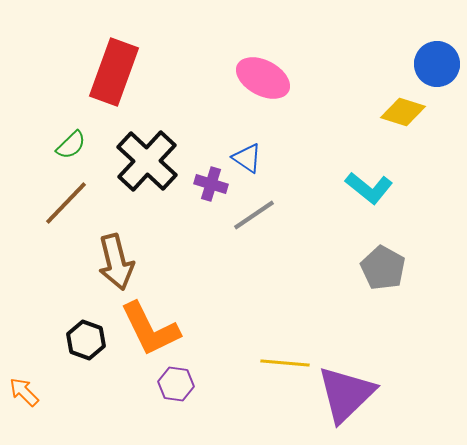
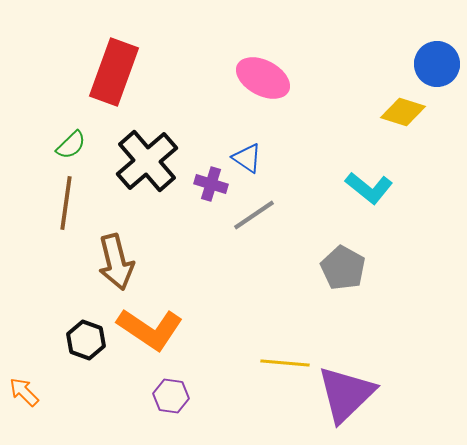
black cross: rotated 6 degrees clockwise
brown line: rotated 36 degrees counterclockwise
gray pentagon: moved 40 px left
orange L-shape: rotated 30 degrees counterclockwise
purple hexagon: moved 5 px left, 12 px down
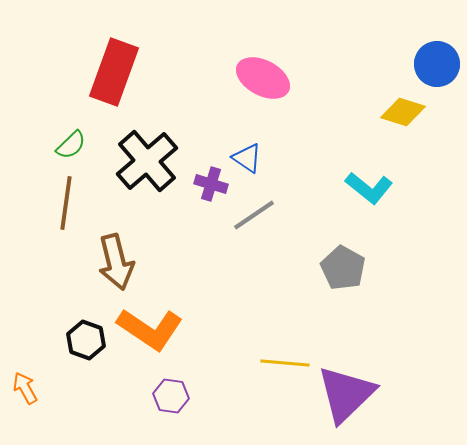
orange arrow: moved 1 px right, 4 px up; rotated 16 degrees clockwise
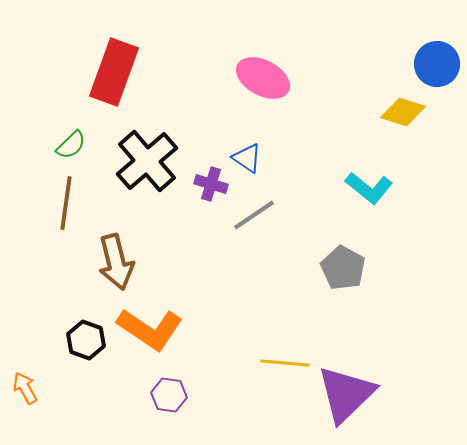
purple hexagon: moved 2 px left, 1 px up
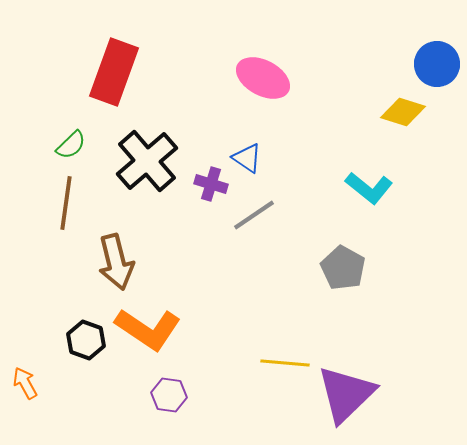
orange L-shape: moved 2 px left
orange arrow: moved 5 px up
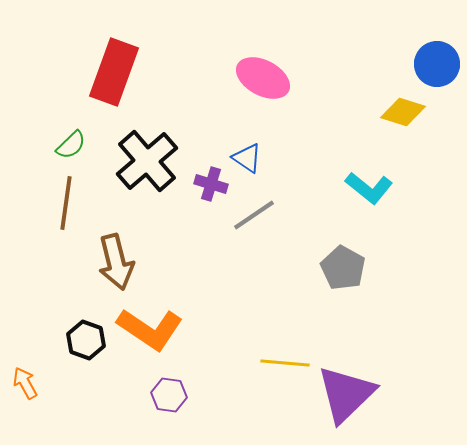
orange L-shape: moved 2 px right
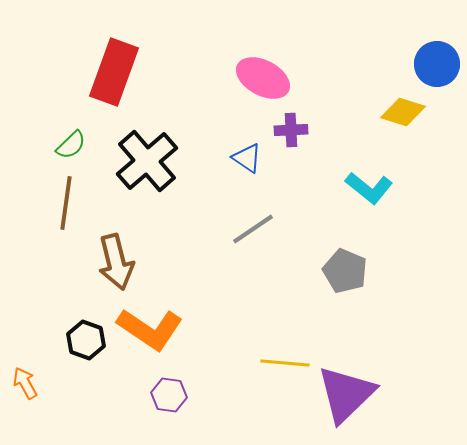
purple cross: moved 80 px right, 54 px up; rotated 20 degrees counterclockwise
gray line: moved 1 px left, 14 px down
gray pentagon: moved 2 px right, 3 px down; rotated 6 degrees counterclockwise
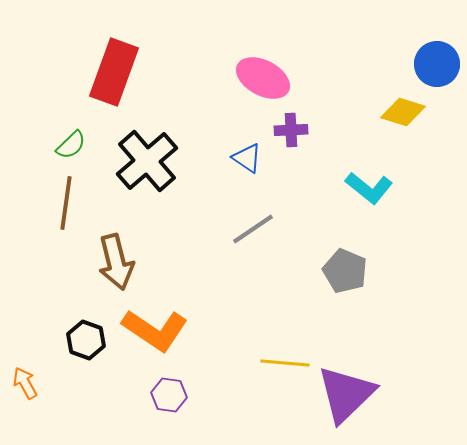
orange L-shape: moved 5 px right, 1 px down
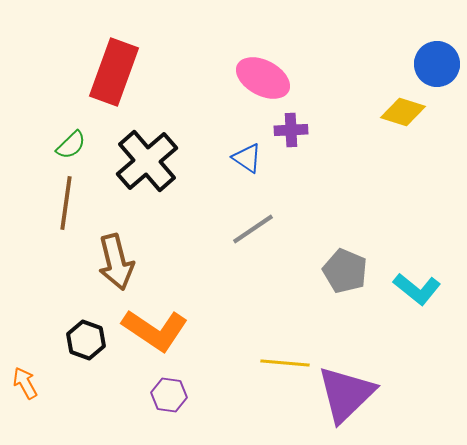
cyan L-shape: moved 48 px right, 101 px down
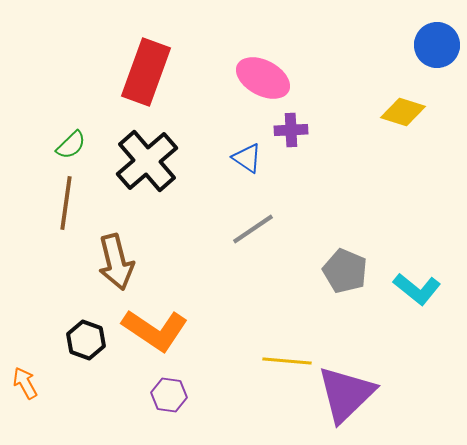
blue circle: moved 19 px up
red rectangle: moved 32 px right
yellow line: moved 2 px right, 2 px up
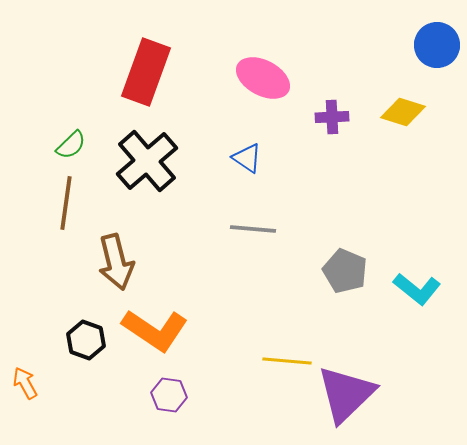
purple cross: moved 41 px right, 13 px up
gray line: rotated 39 degrees clockwise
